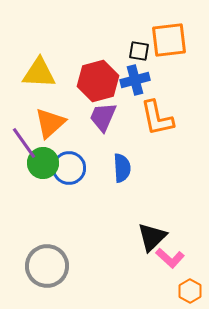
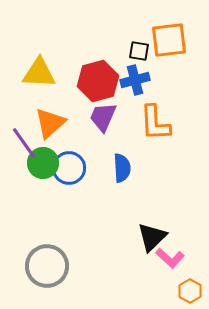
orange L-shape: moved 2 px left, 5 px down; rotated 9 degrees clockwise
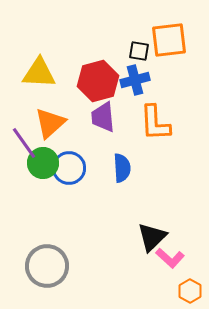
purple trapezoid: rotated 28 degrees counterclockwise
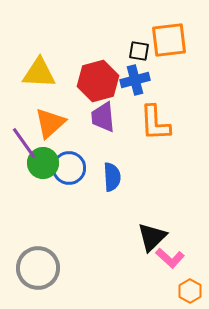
blue semicircle: moved 10 px left, 9 px down
gray circle: moved 9 px left, 2 px down
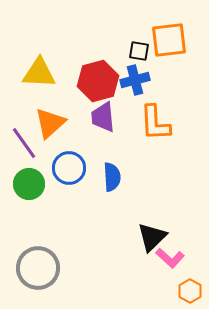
green circle: moved 14 px left, 21 px down
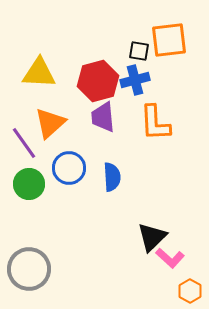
gray circle: moved 9 px left, 1 px down
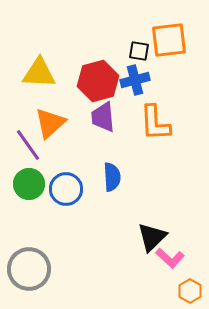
purple line: moved 4 px right, 2 px down
blue circle: moved 3 px left, 21 px down
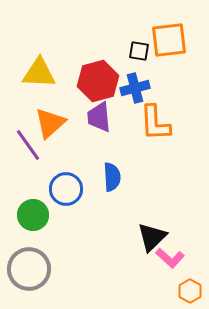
blue cross: moved 8 px down
purple trapezoid: moved 4 px left
green circle: moved 4 px right, 31 px down
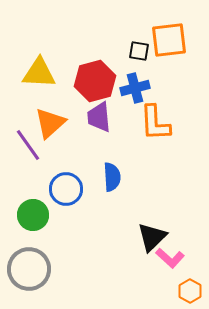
red hexagon: moved 3 px left
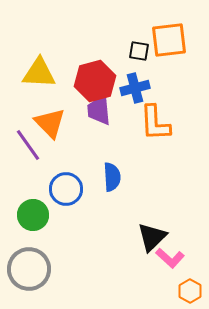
purple trapezoid: moved 7 px up
orange triangle: rotated 32 degrees counterclockwise
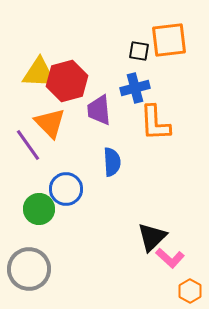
red hexagon: moved 28 px left
blue semicircle: moved 15 px up
green circle: moved 6 px right, 6 px up
